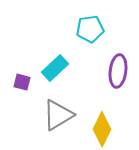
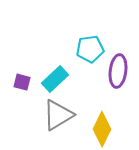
cyan pentagon: moved 20 px down
cyan rectangle: moved 11 px down
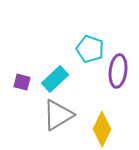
cyan pentagon: rotated 28 degrees clockwise
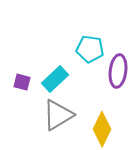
cyan pentagon: rotated 12 degrees counterclockwise
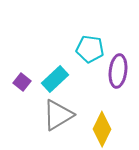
purple square: rotated 24 degrees clockwise
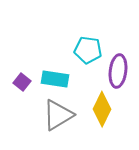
cyan pentagon: moved 2 px left, 1 px down
cyan rectangle: rotated 52 degrees clockwise
yellow diamond: moved 20 px up
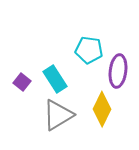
cyan pentagon: moved 1 px right
cyan rectangle: rotated 48 degrees clockwise
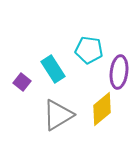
purple ellipse: moved 1 px right, 1 px down
cyan rectangle: moved 2 px left, 10 px up
yellow diamond: rotated 24 degrees clockwise
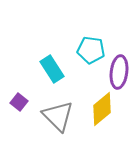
cyan pentagon: moved 2 px right
cyan rectangle: moved 1 px left
purple square: moved 3 px left, 20 px down
gray triangle: moved 1 px down; rotated 44 degrees counterclockwise
